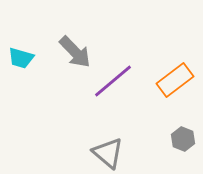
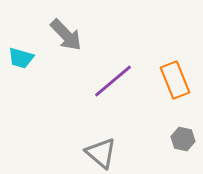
gray arrow: moved 9 px left, 17 px up
orange rectangle: rotated 75 degrees counterclockwise
gray hexagon: rotated 10 degrees counterclockwise
gray triangle: moved 7 px left
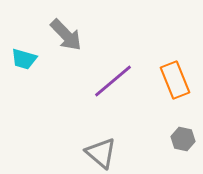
cyan trapezoid: moved 3 px right, 1 px down
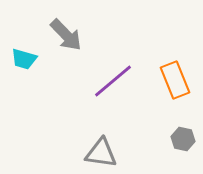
gray triangle: rotated 32 degrees counterclockwise
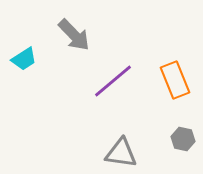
gray arrow: moved 8 px right
cyan trapezoid: rotated 48 degrees counterclockwise
gray triangle: moved 20 px right
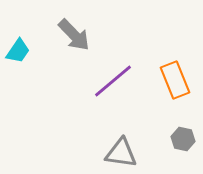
cyan trapezoid: moved 6 px left, 8 px up; rotated 24 degrees counterclockwise
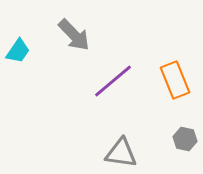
gray hexagon: moved 2 px right
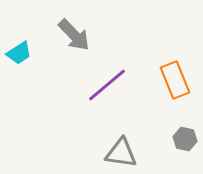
cyan trapezoid: moved 1 px right, 2 px down; rotated 24 degrees clockwise
purple line: moved 6 px left, 4 px down
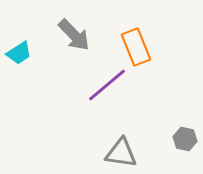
orange rectangle: moved 39 px left, 33 px up
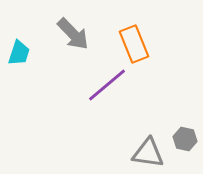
gray arrow: moved 1 px left, 1 px up
orange rectangle: moved 2 px left, 3 px up
cyan trapezoid: rotated 40 degrees counterclockwise
gray triangle: moved 27 px right
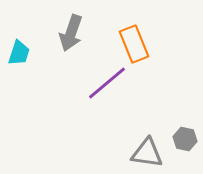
gray arrow: moved 2 px left, 1 px up; rotated 63 degrees clockwise
purple line: moved 2 px up
gray triangle: moved 1 px left
